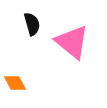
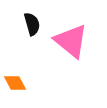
pink triangle: moved 1 px left, 1 px up
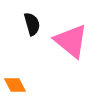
orange diamond: moved 2 px down
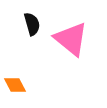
pink triangle: moved 2 px up
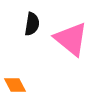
black semicircle: rotated 25 degrees clockwise
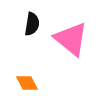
orange diamond: moved 12 px right, 2 px up
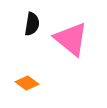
orange diamond: rotated 25 degrees counterclockwise
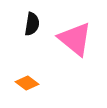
pink triangle: moved 4 px right
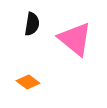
orange diamond: moved 1 px right, 1 px up
